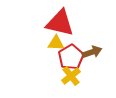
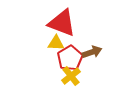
red triangle: moved 2 px right; rotated 8 degrees clockwise
red pentagon: moved 1 px left, 1 px down
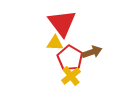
red triangle: rotated 32 degrees clockwise
yellow triangle: moved 1 px left
red pentagon: rotated 10 degrees counterclockwise
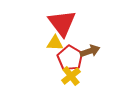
brown arrow: moved 2 px left, 1 px up
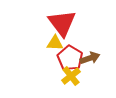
brown arrow: moved 7 px down
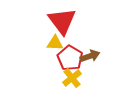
red triangle: moved 2 px up
brown arrow: moved 2 px up
yellow cross: moved 1 px right, 2 px down
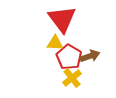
red triangle: moved 2 px up
red pentagon: moved 1 px left, 1 px up
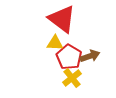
red triangle: rotated 16 degrees counterclockwise
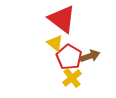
yellow triangle: rotated 36 degrees clockwise
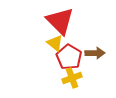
red triangle: moved 2 px left, 2 px down; rotated 8 degrees clockwise
brown arrow: moved 5 px right, 3 px up; rotated 18 degrees clockwise
yellow cross: rotated 18 degrees clockwise
